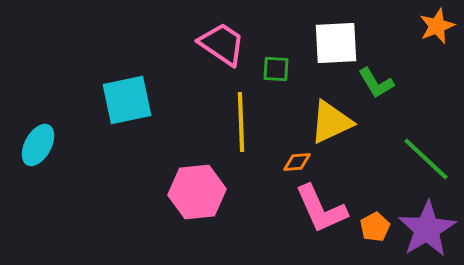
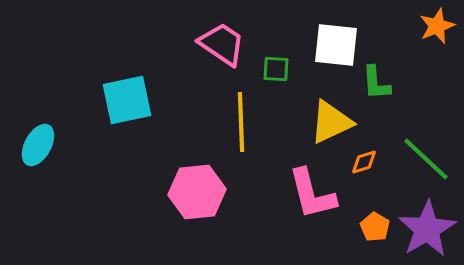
white square: moved 2 px down; rotated 9 degrees clockwise
green L-shape: rotated 27 degrees clockwise
orange diamond: moved 67 px right; rotated 12 degrees counterclockwise
pink L-shape: moved 9 px left, 15 px up; rotated 10 degrees clockwise
orange pentagon: rotated 12 degrees counterclockwise
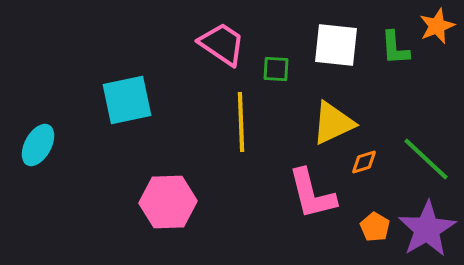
green L-shape: moved 19 px right, 35 px up
yellow triangle: moved 2 px right, 1 px down
pink hexagon: moved 29 px left, 10 px down; rotated 4 degrees clockwise
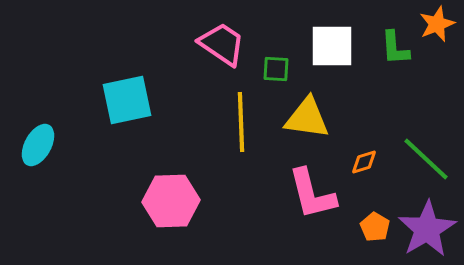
orange star: moved 2 px up
white square: moved 4 px left, 1 px down; rotated 6 degrees counterclockwise
yellow triangle: moved 26 px left, 5 px up; rotated 33 degrees clockwise
pink hexagon: moved 3 px right, 1 px up
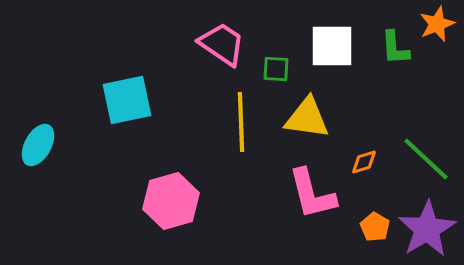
pink hexagon: rotated 14 degrees counterclockwise
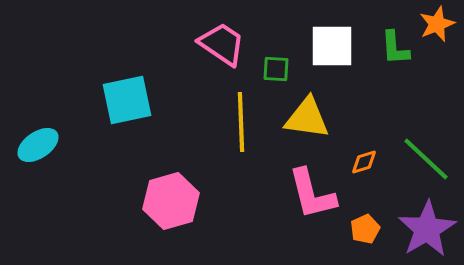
cyan ellipse: rotated 27 degrees clockwise
orange pentagon: moved 10 px left, 2 px down; rotated 16 degrees clockwise
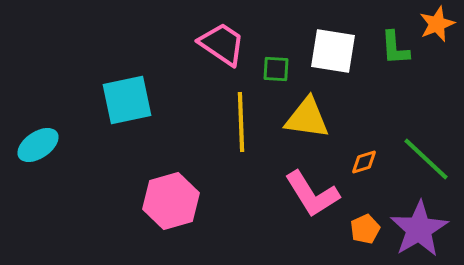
white square: moved 1 px right, 5 px down; rotated 9 degrees clockwise
pink L-shape: rotated 18 degrees counterclockwise
purple star: moved 8 px left
